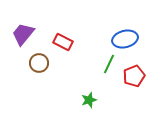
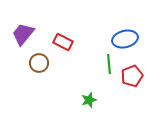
green line: rotated 30 degrees counterclockwise
red pentagon: moved 2 px left
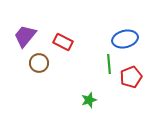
purple trapezoid: moved 2 px right, 2 px down
red pentagon: moved 1 px left, 1 px down
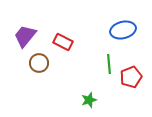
blue ellipse: moved 2 px left, 9 px up
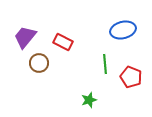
purple trapezoid: moved 1 px down
green line: moved 4 px left
red pentagon: rotated 30 degrees counterclockwise
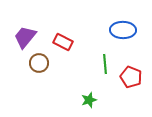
blue ellipse: rotated 15 degrees clockwise
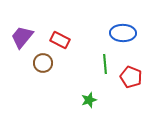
blue ellipse: moved 3 px down
purple trapezoid: moved 3 px left
red rectangle: moved 3 px left, 2 px up
brown circle: moved 4 px right
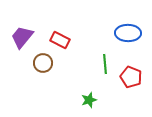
blue ellipse: moved 5 px right
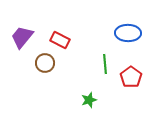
brown circle: moved 2 px right
red pentagon: rotated 15 degrees clockwise
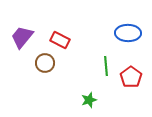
green line: moved 1 px right, 2 px down
